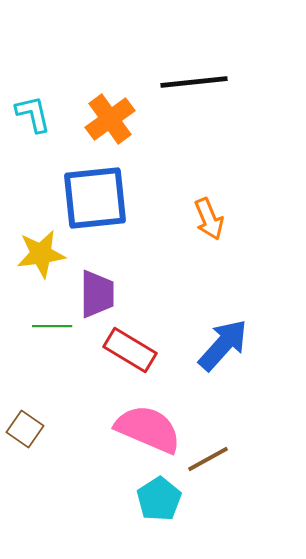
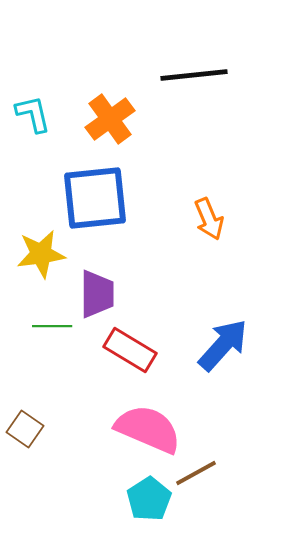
black line: moved 7 px up
brown line: moved 12 px left, 14 px down
cyan pentagon: moved 10 px left
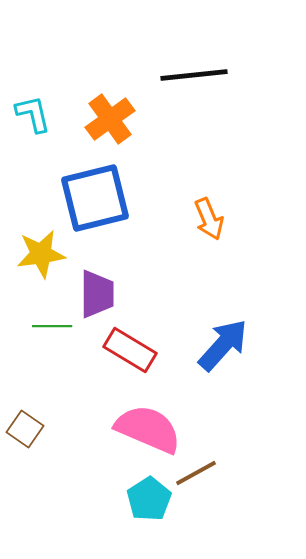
blue square: rotated 8 degrees counterclockwise
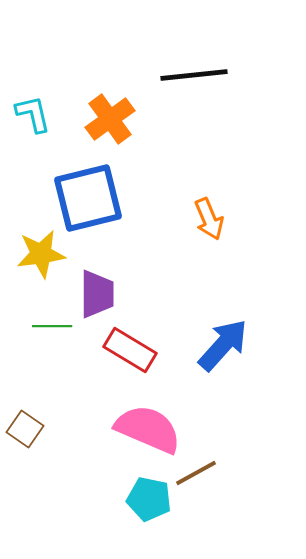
blue square: moved 7 px left
cyan pentagon: rotated 27 degrees counterclockwise
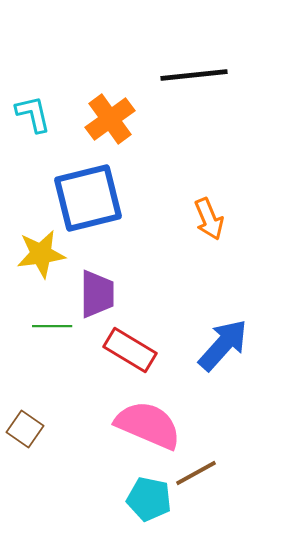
pink semicircle: moved 4 px up
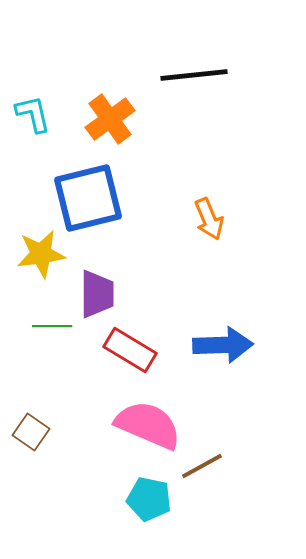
blue arrow: rotated 46 degrees clockwise
brown square: moved 6 px right, 3 px down
brown line: moved 6 px right, 7 px up
